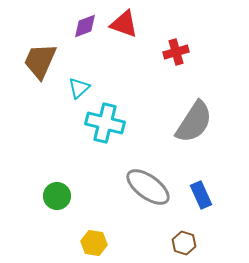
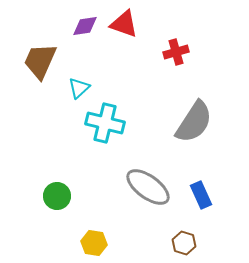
purple diamond: rotated 12 degrees clockwise
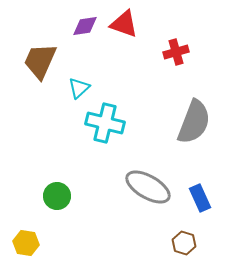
gray semicircle: rotated 12 degrees counterclockwise
gray ellipse: rotated 6 degrees counterclockwise
blue rectangle: moved 1 px left, 3 px down
yellow hexagon: moved 68 px left
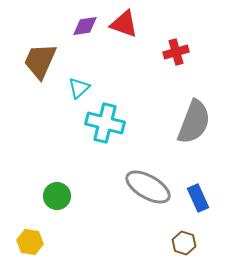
blue rectangle: moved 2 px left
yellow hexagon: moved 4 px right, 1 px up
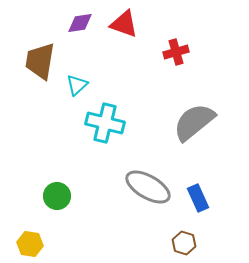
purple diamond: moved 5 px left, 3 px up
brown trapezoid: rotated 15 degrees counterclockwise
cyan triangle: moved 2 px left, 3 px up
gray semicircle: rotated 150 degrees counterclockwise
yellow hexagon: moved 2 px down
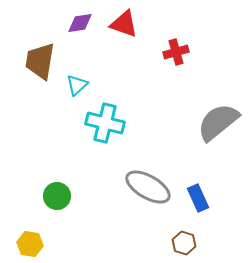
gray semicircle: moved 24 px right
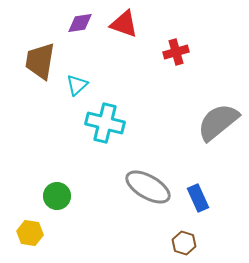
yellow hexagon: moved 11 px up
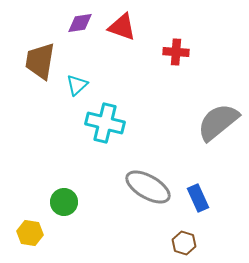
red triangle: moved 2 px left, 3 px down
red cross: rotated 20 degrees clockwise
green circle: moved 7 px right, 6 px down
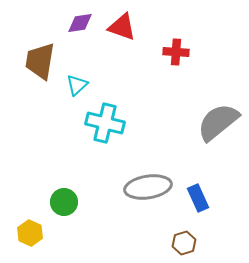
gray ellipse: rotated 39 degrees counterclockwise
yellow hexagon: rotated 15 degrees clockwise
brown hexagon: rotated 25 degrees clockwise
